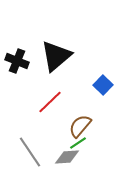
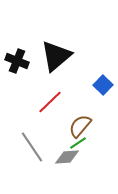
gray line: moved 2 px right, 5 px up
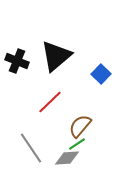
blue square: moved 2 px left, 11 px up
green line: moved 1 px left, 1 px down
gray line: moved 1 px left, 1 px down
gray diamond: moved 1 px down
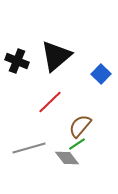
gray line: moved 2 px left; rotated 72 degrees counterclockwise
gray diamond: rotated 55 degrees clockwise
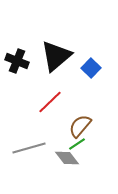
blue square: moved 10 px left, 6 px up
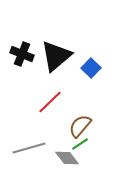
black cross: moved 5 px right, 7 px up
green line: moved 3 px right
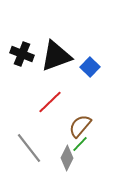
black triangle: rotated 20 degrees clockwise
blue square: moved 1 px left, 1 px up
green line: rotated 12 degrees counterclockwise
gray line: rotated 68 degrees clockwise
gray diamond: rotated 65 degrees clockwise
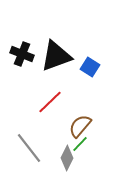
blue square: rotated 12 degrees counterclockwise
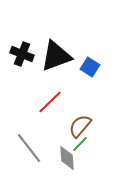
gray diamond: rotated 30 degrees counterclockwise
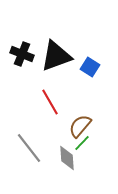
red line: rotated 76 degrees counterclockwise
green line: moved 2 px right, 1 px up
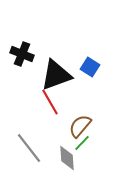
black triangle: moved 19 px down
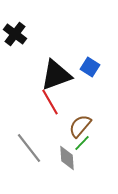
black cross: moved 7 px left, 20 px up; rotated 15 degrees clockwise
